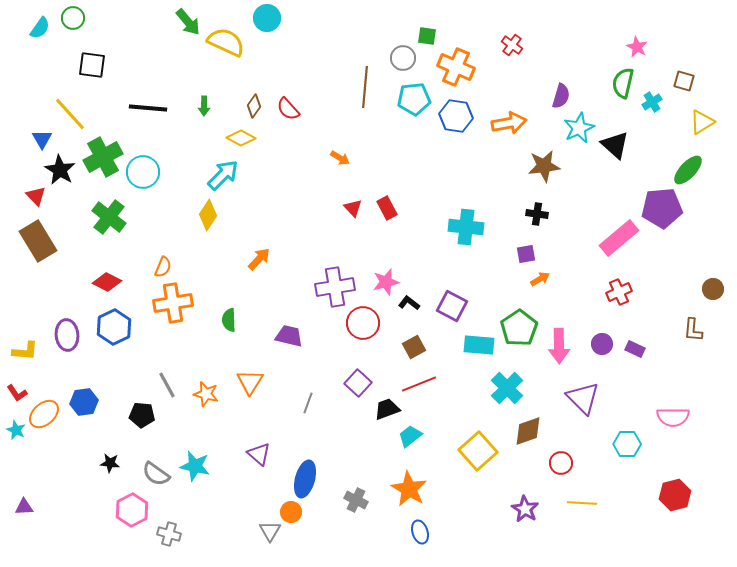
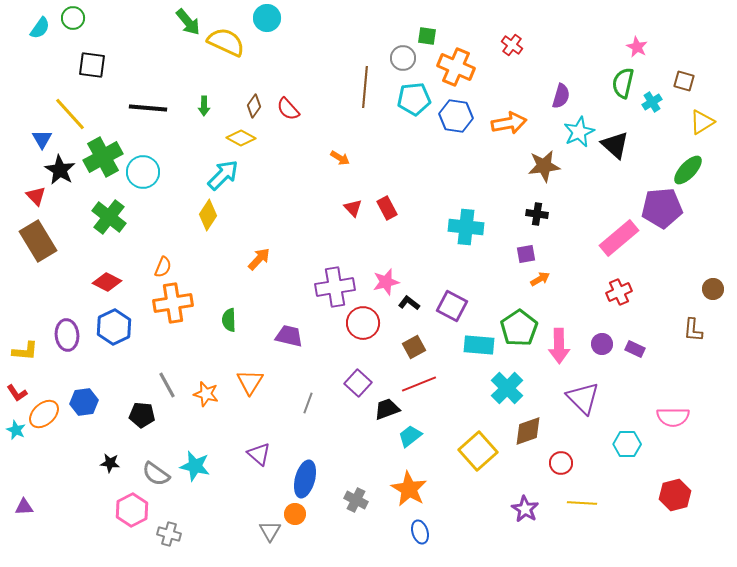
cyan star at (579, 128): moved 4 px down
orange circle at (291, 512): moved 4 px right, 2 px down
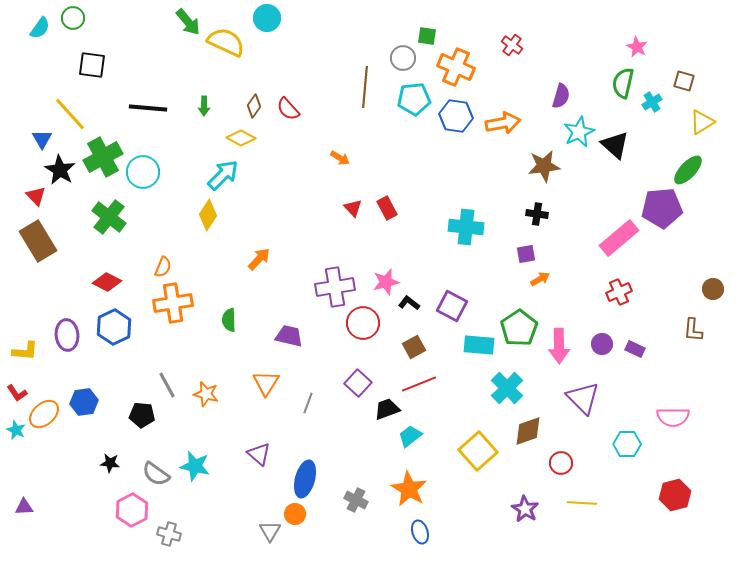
orange arrow at (509, 123): moved 6 px left
orange triangle at (250, 382): moved 16 px right, 1 px down
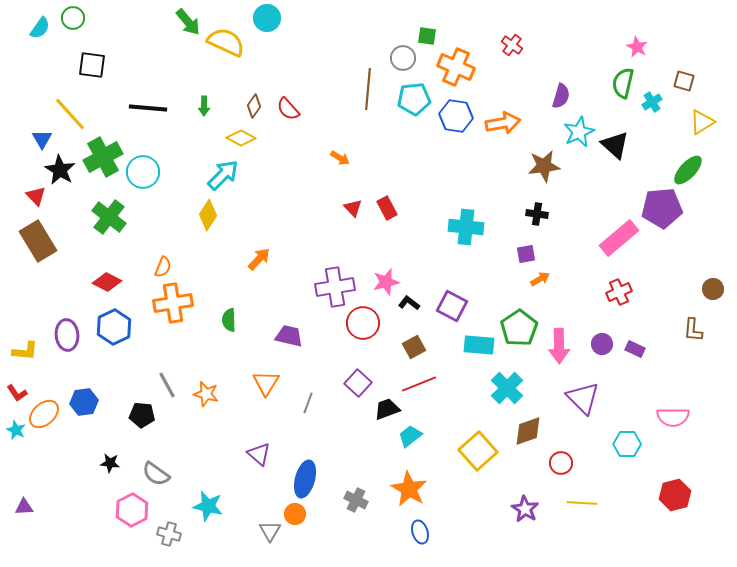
brown line at (365, 87): moved 3 px right, 2 px down
cyan star at (195, 466): moved 13 px right, 40 px down
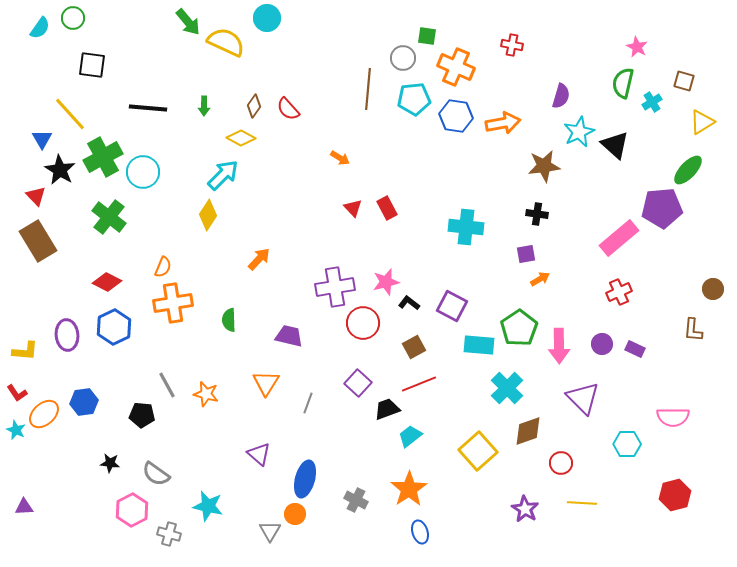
red cross at (512, 45): rotated 25 degrees counterclockwise
orange star at (409, 489): rotated 9 degrees clockwise
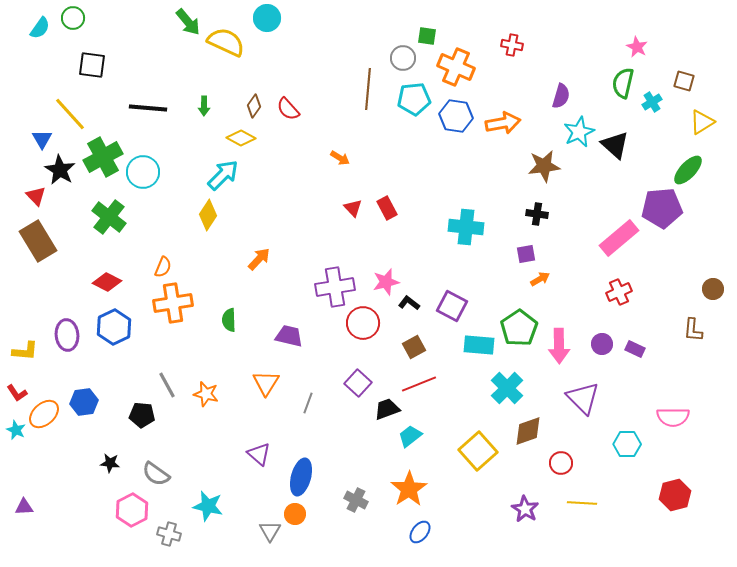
blue ellipse at (305, 479): moved 4 px left, 2 px up
blue ellipse at (420, 532): rotated 55 degrees clockwise
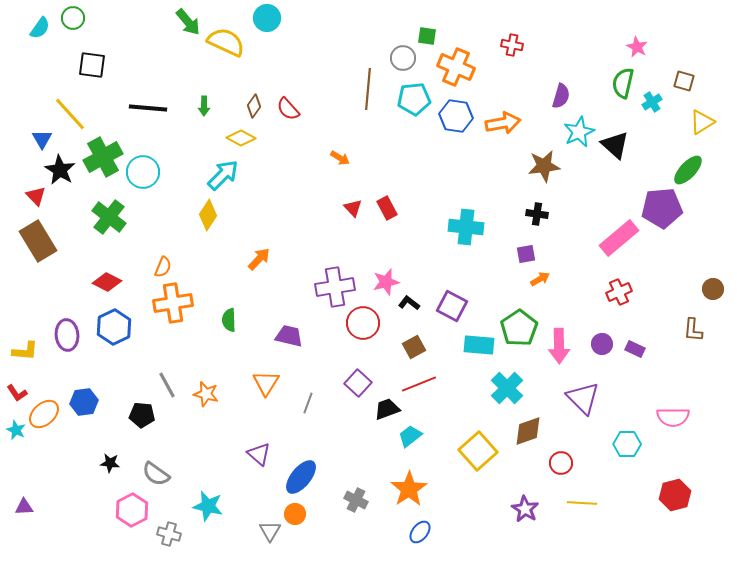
blue ellipse at (301, 477): rotated 24 degrees clockwise
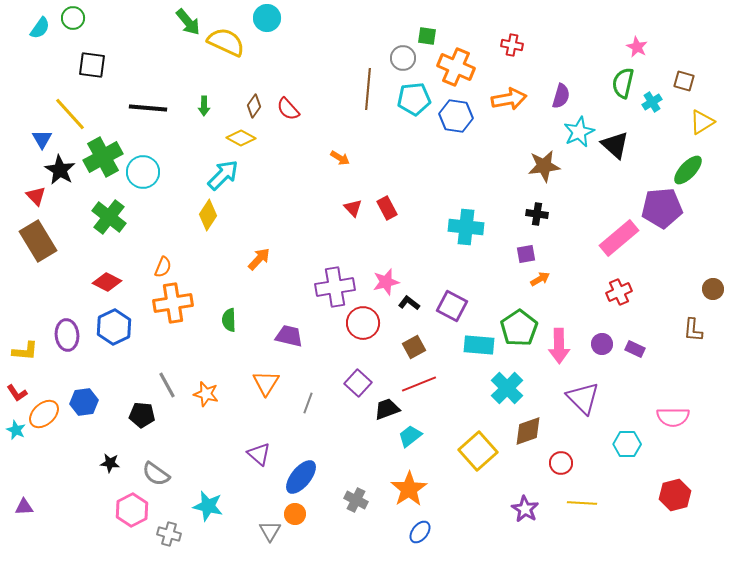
orange arrow at (503, 123): moved 6 px right, 24 px up
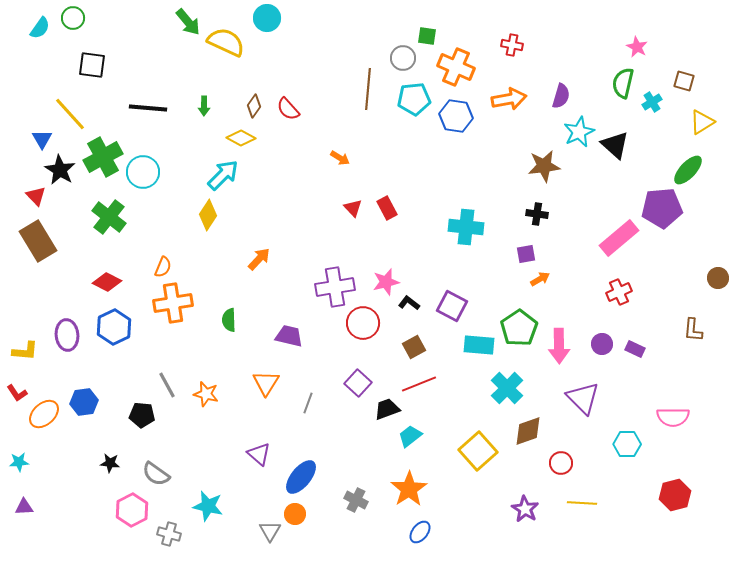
brown circle at (713, 289): moved 5 px right, 11 px up
cyan star at (16, 430): moved 3 px right, 32 px down; rotated 30 degrees counterclockwise
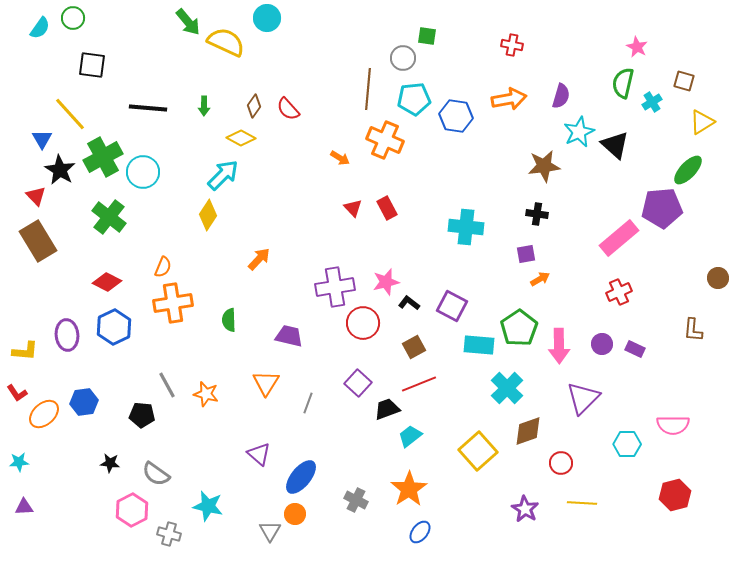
orange cross at (456, 67): moved 71 px left, 73 px down
purple triangle at (583, 398): rotated 30 degrees clockwise
pink semicircle at (673, 417): moved 8 px down
